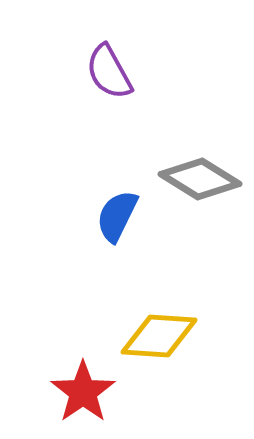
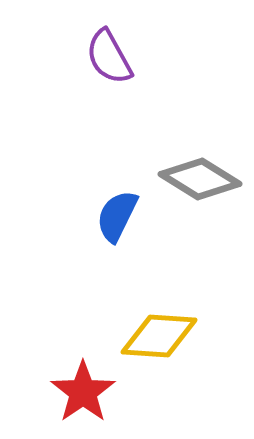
purple semicircle: moved 15 px up
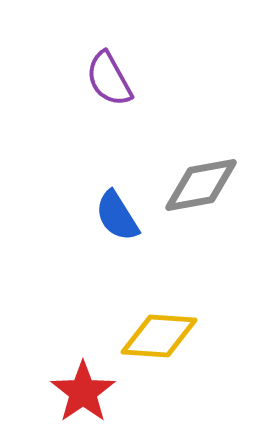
purple semicircle: moved 22 px down
gray diamond: moved 1 px right, 6 px down; rotated 42 degrees counterclockwise
blue semicircle: rotated 58 degrees counterclockwise
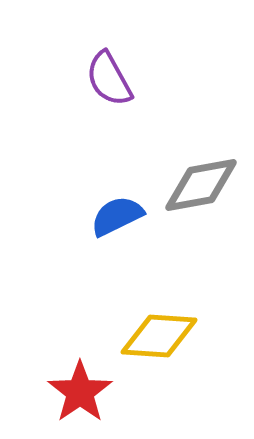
blue semicircle: rotated 96 degrees clockwise
red star: moved 3 px left
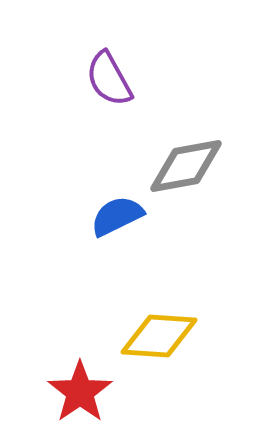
gray diamond: moved 15 px left, 19 px up
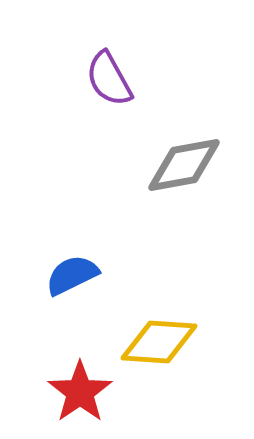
gray diamond: moved 2 px left, 1 px up
blue semicircle: moved 45 px left, 59 px down
yellow diamond: moved 6 px down
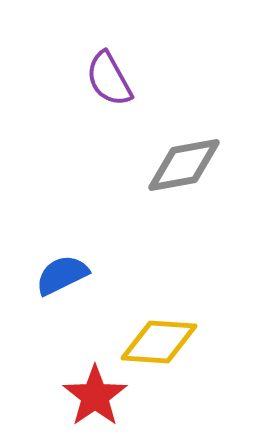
blue semicircle: moved 10 px left
red star: moved 15 px right, 4 px down
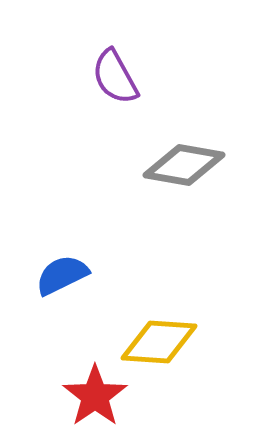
purple semicircle: moved 6 px right, 2 px up
gray diamond: rotated 20 degrees clockwise
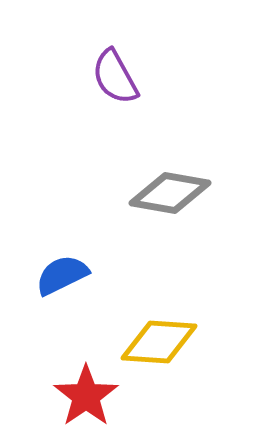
gray diamond: moved 14 px left, 28 px down
red star: moved 9 px left
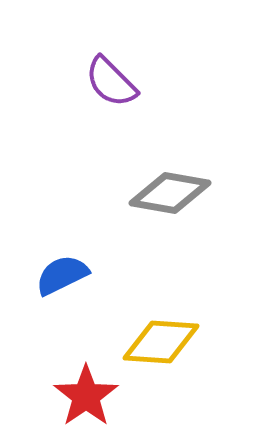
purple semicircle: moved 4 px left, 5 px down; rotated 16 degrees counterclockwise
yellow diamond: moved 2 px right
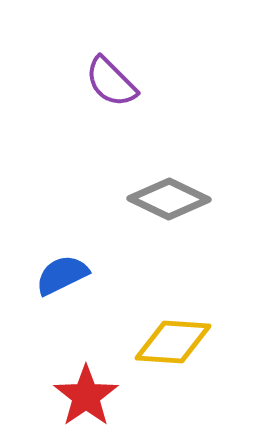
gray diamond: moved 1 px left, 6 px down; rotated 16 degrees clockwise
yellow diamond: moved 12 px right
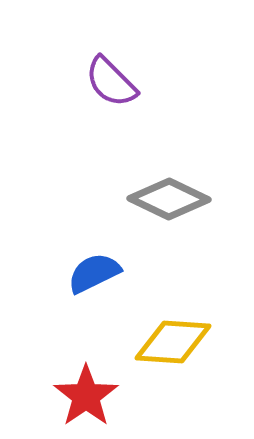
blue semicircle: moved 32 px right, 2 px up
